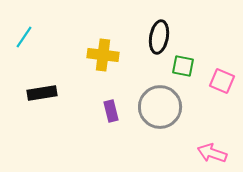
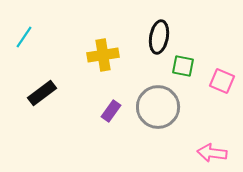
yellow cross: rotated 16 degrees counterclockwise
black rectangle: rotated 28 degrees counterclockwise
gray circle: moved 2 px left
purple rectangle: rotated 50 degrees clockwise
pink arrow: rotated 12 degrees counterclockwise
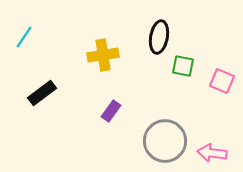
gray circle: moved 7 px right, 34 px down
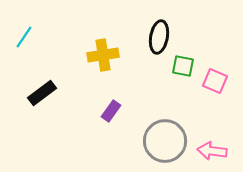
pink square: moved 7 px left
pink arrow: moved 2 px up
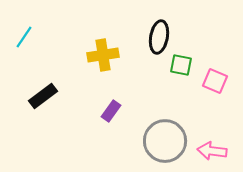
green square: moved 2 px left, 1 px up
black rectangle: moved 1 px right, 3 px down
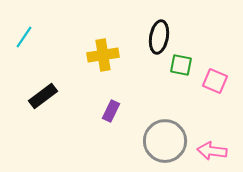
purple rectangle: rotated 10 degrees counterclockwise
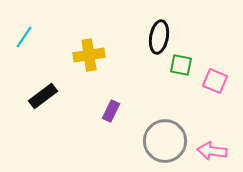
yellow cross: moved 14 px left
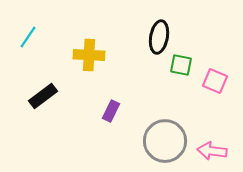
cyan line: moved 4 px right
yellow cross: rotated 12 degrees clockwise
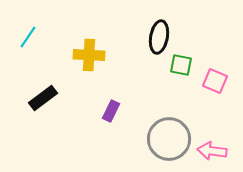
black rectangle: moved 2 px down
gray circle: moved 4 px right, 2 px up
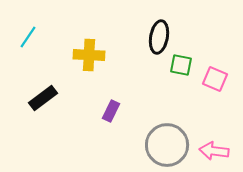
pink square: moved 2 px up
gray circle: moved 2 px left, 6 px down
pink arrow: moved 2 px right
